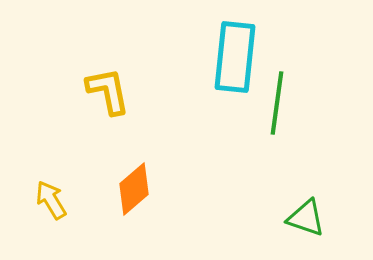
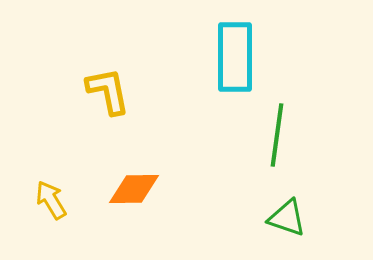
cyan rectangle: rotated 6 degrees counterclockwise
green line: moved 32 px down
orange diamond: rotated 40 degrees clockwise
green triangle: moved 19 px left
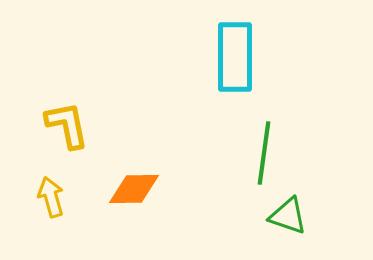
yellow L-shape: moved 41 px left, 34 px down
green line: moved 13 px left, 18 px down
yellow arrow: moved 3 px up; rotated 15 degrees clockwise
green triangle: moved 1 px right, 2 px up
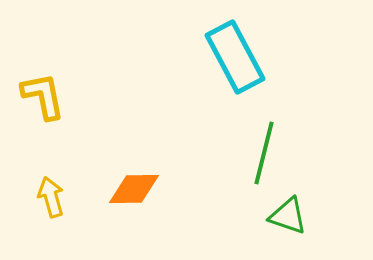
cyan rectangle: rotated 28 degrees counterclockwise
yellow L-shape: moved 24 px left, 29 px up
green line: rotated 6 degrees clockwise
